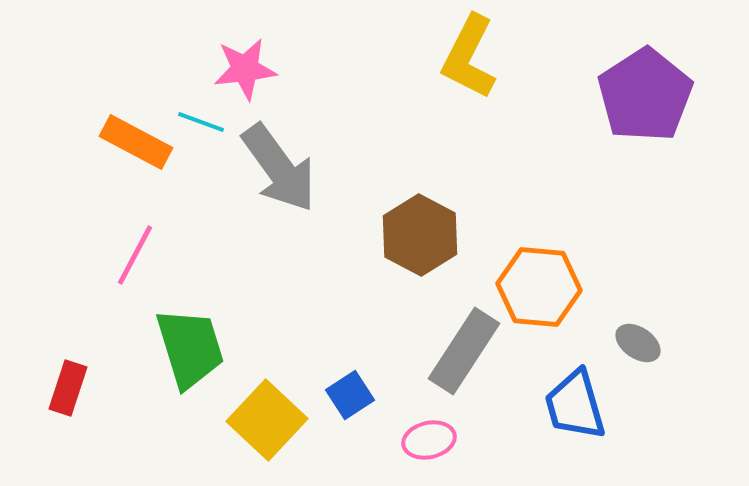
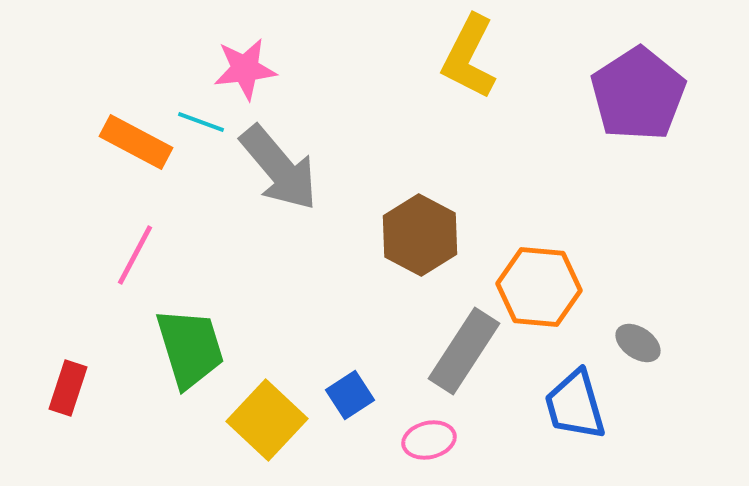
purple pentagon: moved 7 px left, 1 px up
gray arrow: rotated 4 degrees counterclockwise
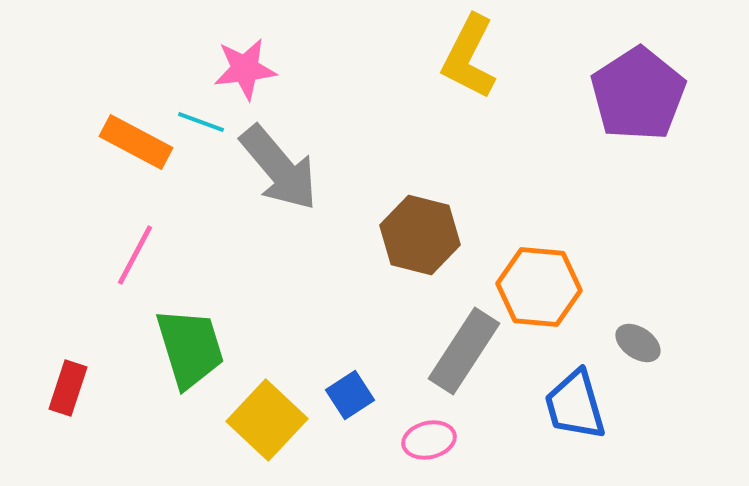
brown hexagon: rotated 14 degrees counterclockwise
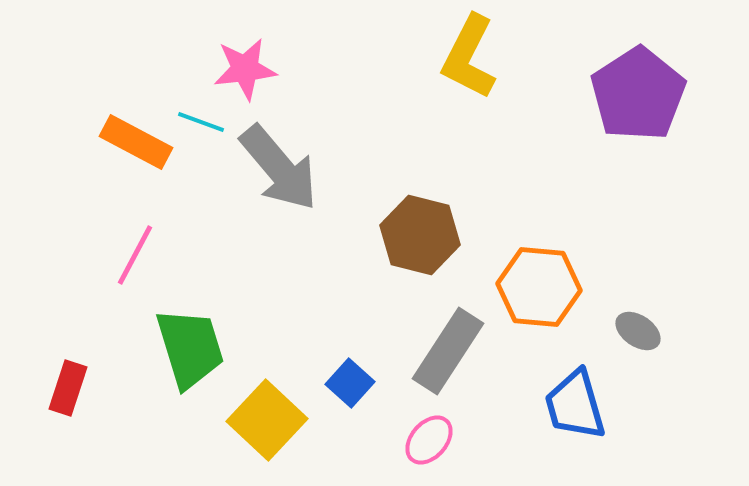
gray ellipse: moved 12 px up
gray rectangle: moved 16 px left
blue square: moved 12 px up; rotated 15 degrees counterclockwise
pink ellipse: rotated 36 degrees counterclockwise
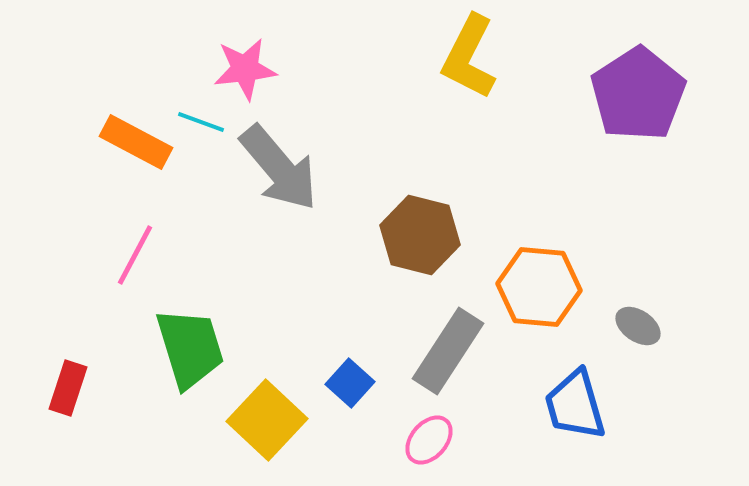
gray ellipse: moved 5 px up
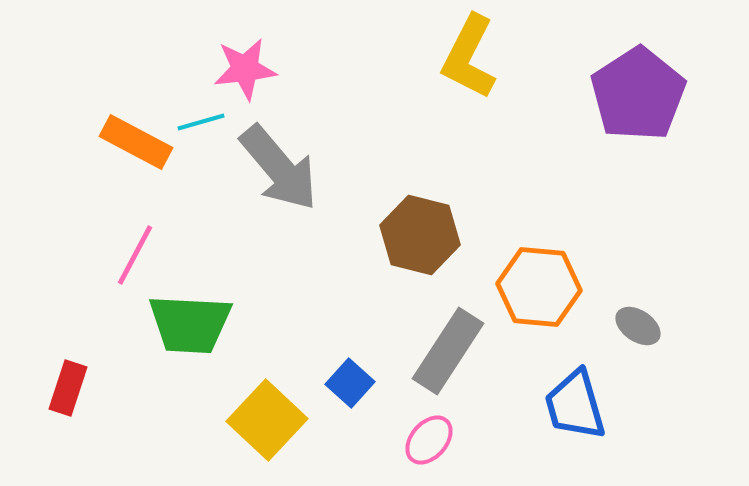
cyan line: rotated 36 degrees counterclockwise
green trapezoid: moved 24 px up; rotated 110 degrees clockwise
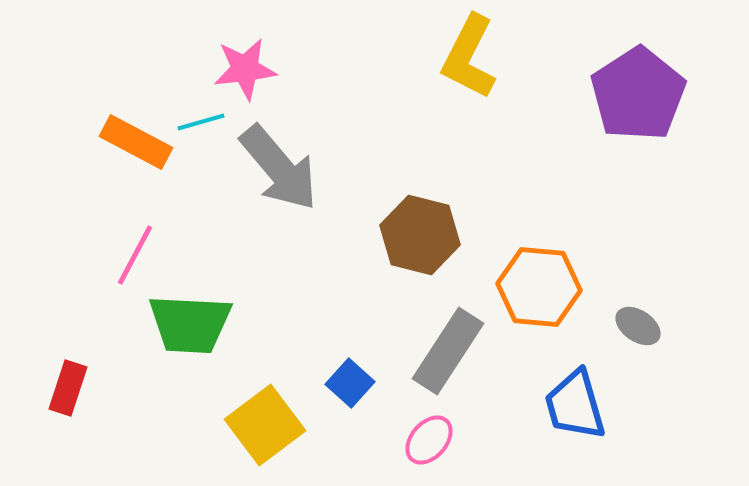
yellow square: moved 2 px left, 5 px down; rotated 10 degrees clockwise
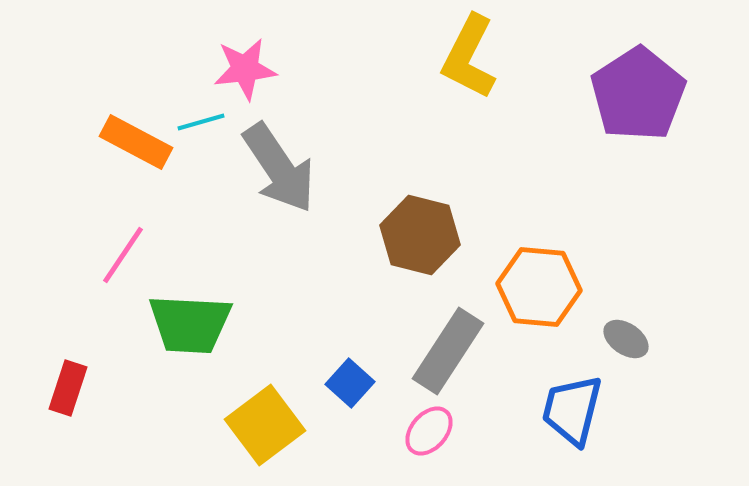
gray arrow: rotated 6 degrees clockwise
pink line: moved 12 px left; rotated 6 degrees clockwise
gray ellipse: moved 12 px left, 13 px down
blue trapezoid: moved 3 px left, 5 px down; rotated 30 degrees clockwise
pink ellipse: moved 9 px up
